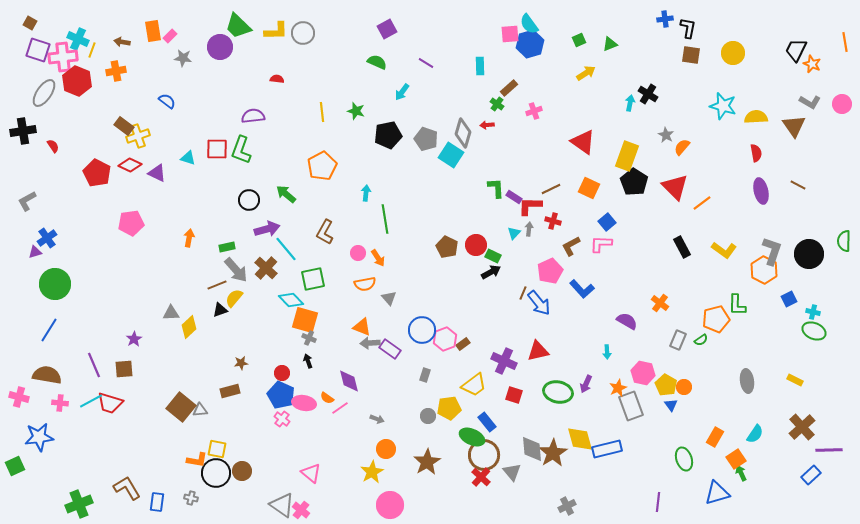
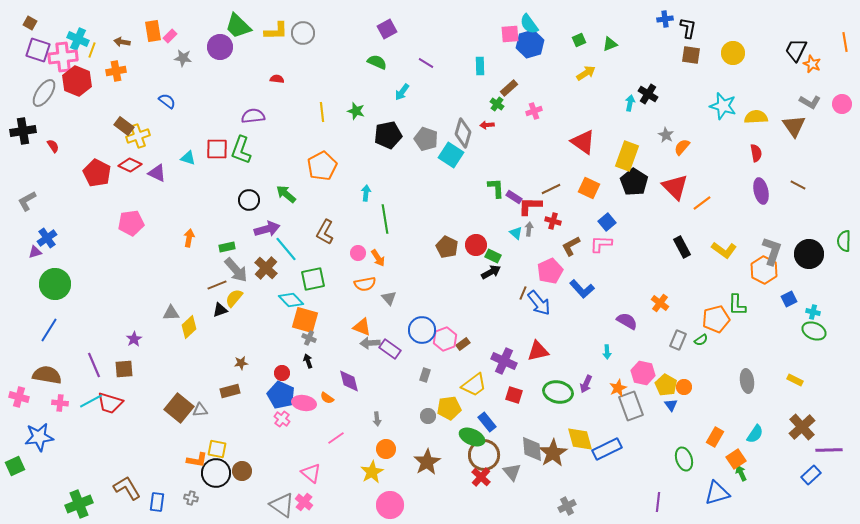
cyan triangle at (514, 233): moved 2 px right; rotated 32 degrees counterclockwise
brown square at (181, 407): moved 2 px left, 1 px down
pink line at (340, 408): moved 4 px left, 30 px down
gray arrow at (377, 419): rotated 64 degrees clockwise
blue rectangle at (607, 449): rotated 12 degrees counterclockwise
pink cross at (301, 510): moved 3 px right, 8 px up
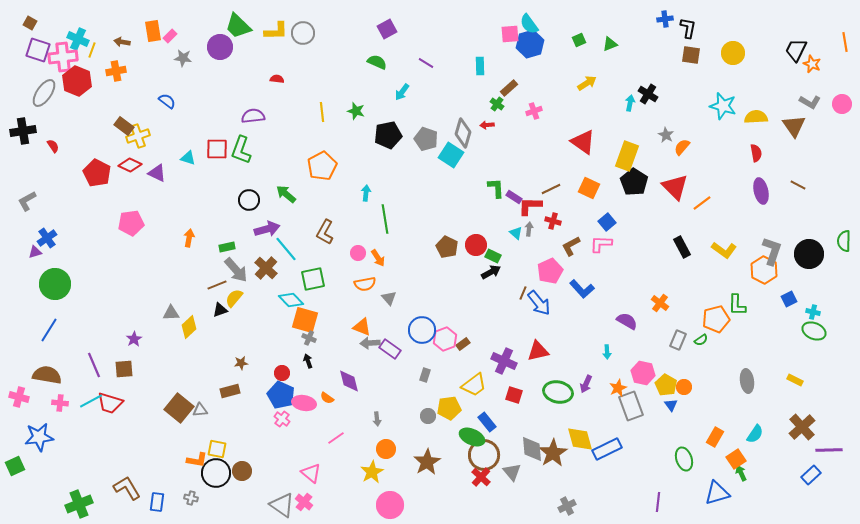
yellow arrow at (586, 73): moved 1 px right, 10 px down
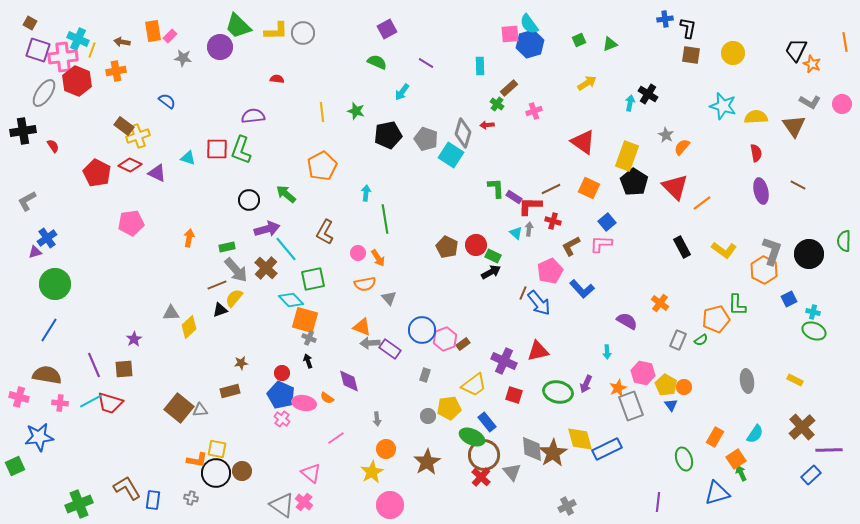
blue rectangle at (157, 502): moved 4 px left, 2 px up
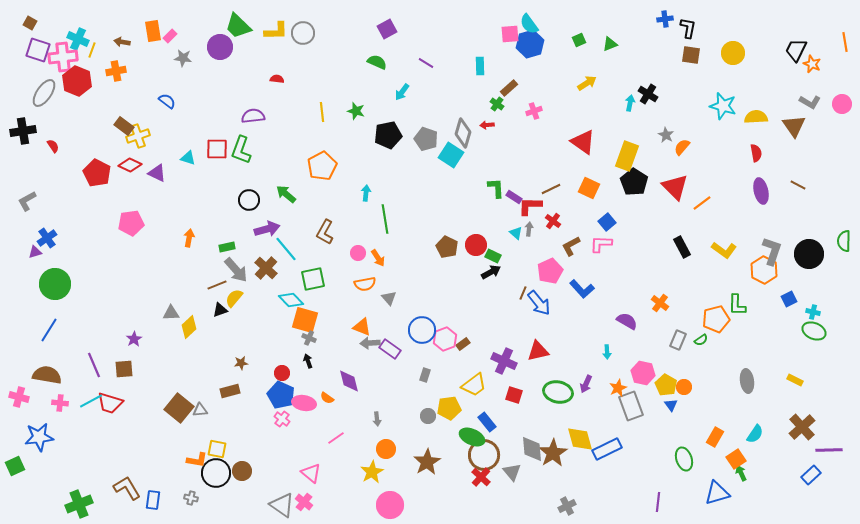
red cross at (553, 221): rotated 21 degrees clockwise
